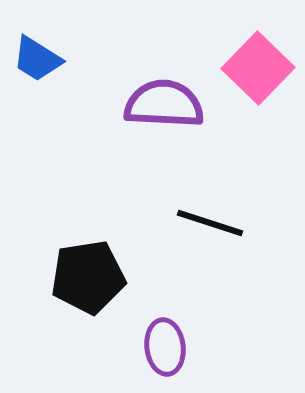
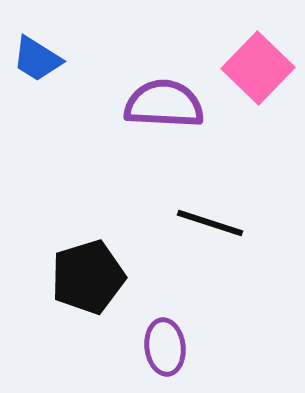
black pentagon: rotated 8 degrees counterclockwise
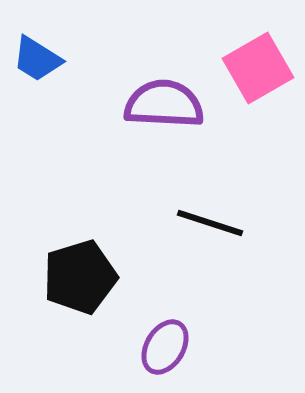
pink square: rotated 16 degrees clockwise
black pentagon: moved 8 px left
purple ellipse: rotated 38 degrees clockwise
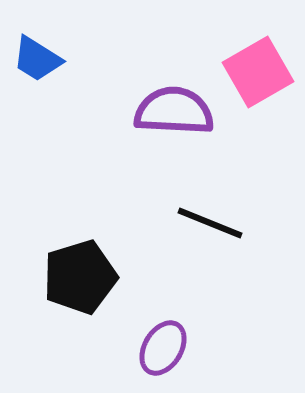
pink square: moved 4 px down
purple semicircle: moved 10 px right, 7 px down
black line: rotated 4 degrees clockwise
purple ellipse: moved 2 px left, 1 px down
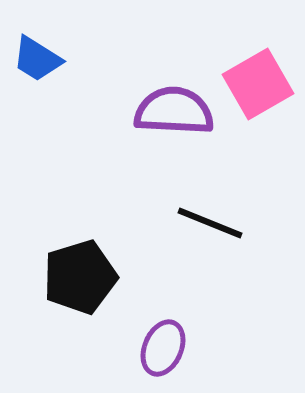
pink square: moved 12 px down
purple ellipse: rotated 8 degrees counterclockwise
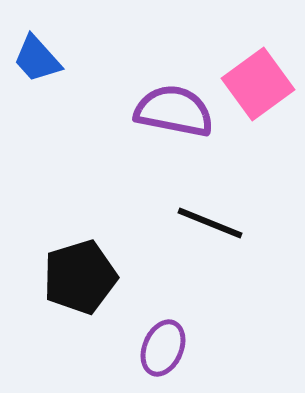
blue trapezoid: rotated 16 degrees clockwise
pink square: rotated 6 degrees counterclockwise
purple semicircle: rotated 8 degrees clockwise
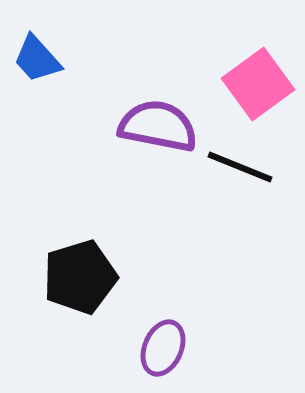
purple semicircle: moved 16 px left, 15 px down
black line: moved 30 px right, 56 px up
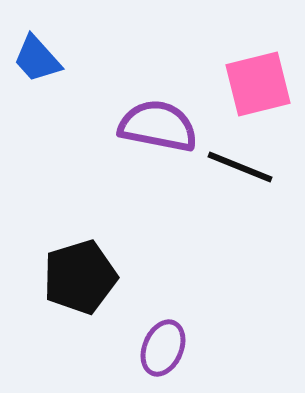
pink square: rotated 22 degrees clockwise
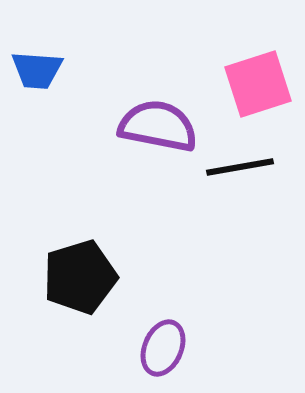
blue trapezoid: moved 11 px down; rotated 44 degrees counterclockwise
pink square: rotated 4 degrees counterclockwise
black line: rotated 32 degrees counterclockwise
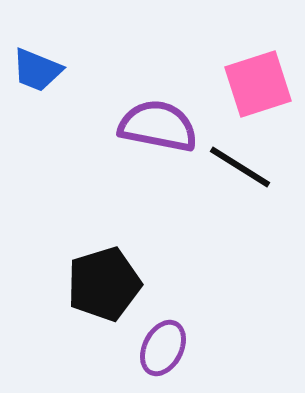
blue trapezoid: rotated 18 degrees clockwise
black line: rotated 42 degrees clockwise
black pentagon: moved 24 px right, 7 px down
purple ellipse: rotated 4 degrees clockwise
